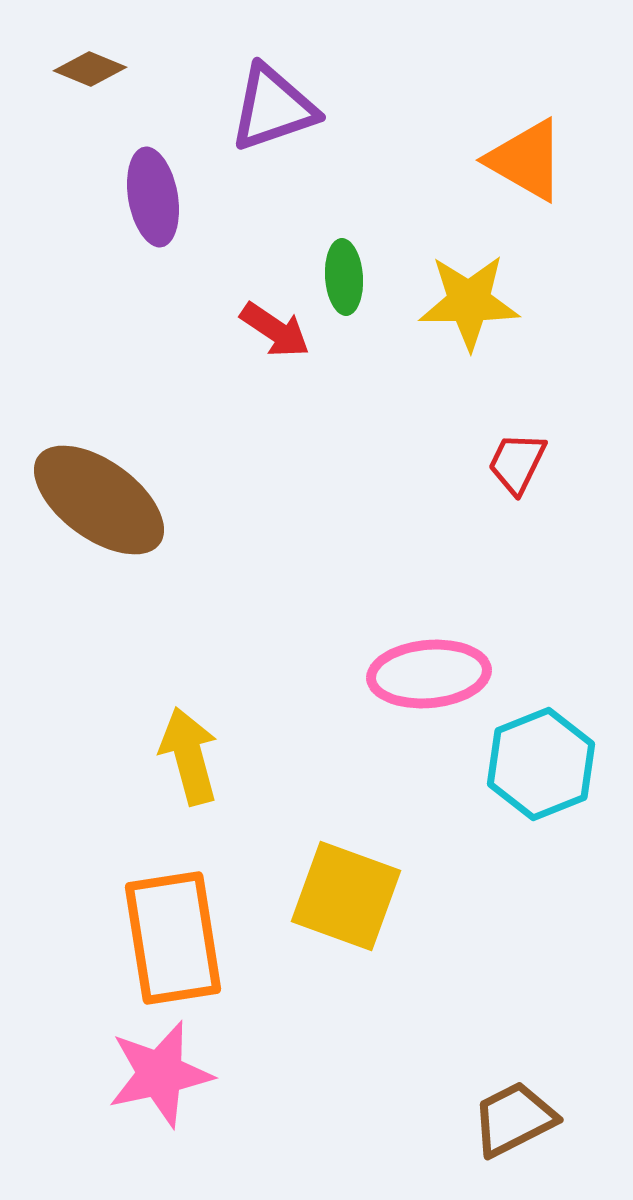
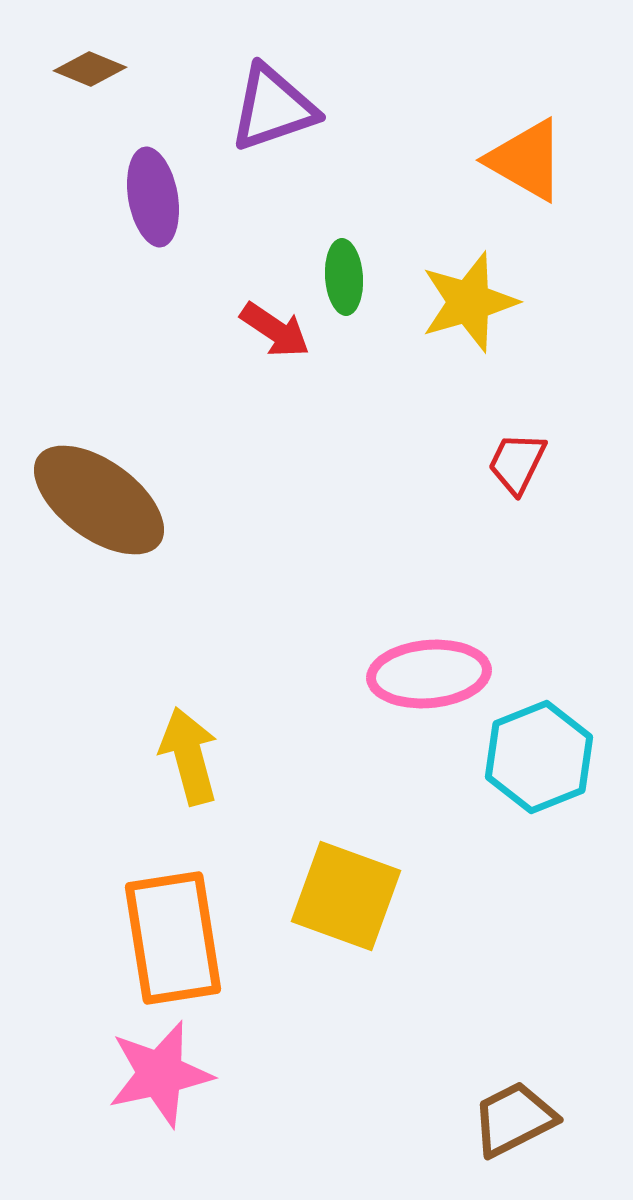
yellow star: rotated 16 degrees counterclockwise
cyan hexagon: moved 2 px left, 7 px up
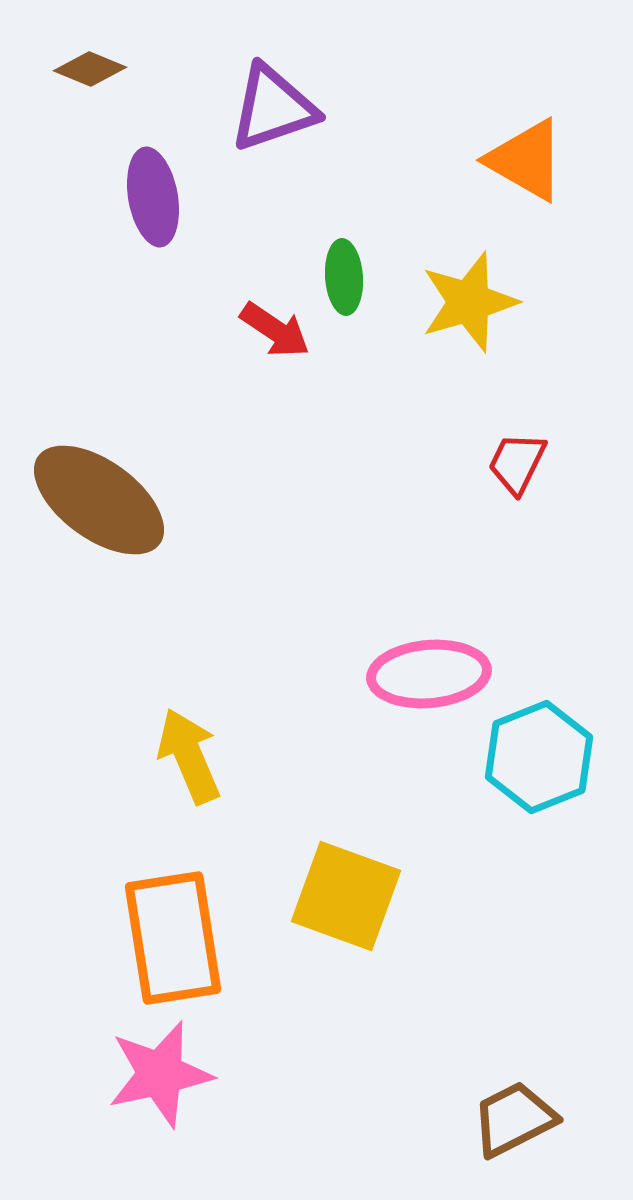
yellow arrow: rotated 8 degrees counterclockwise
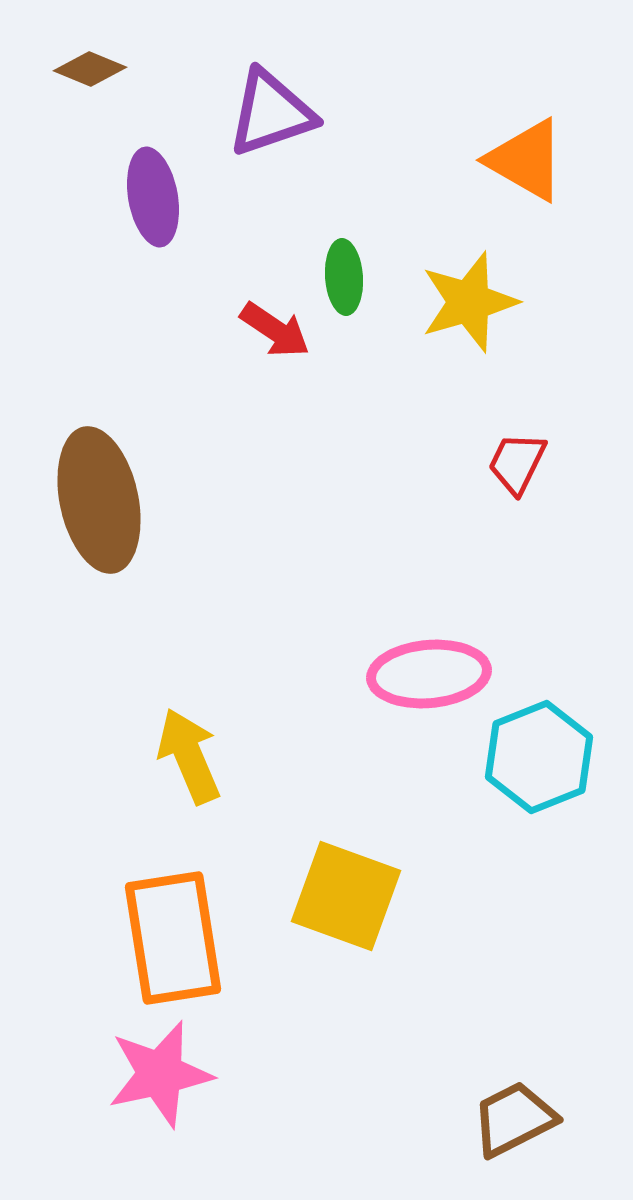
purple triangle: moved 2 px left, 5 px down
brown ellipse: rotated 42 degrees clockwise
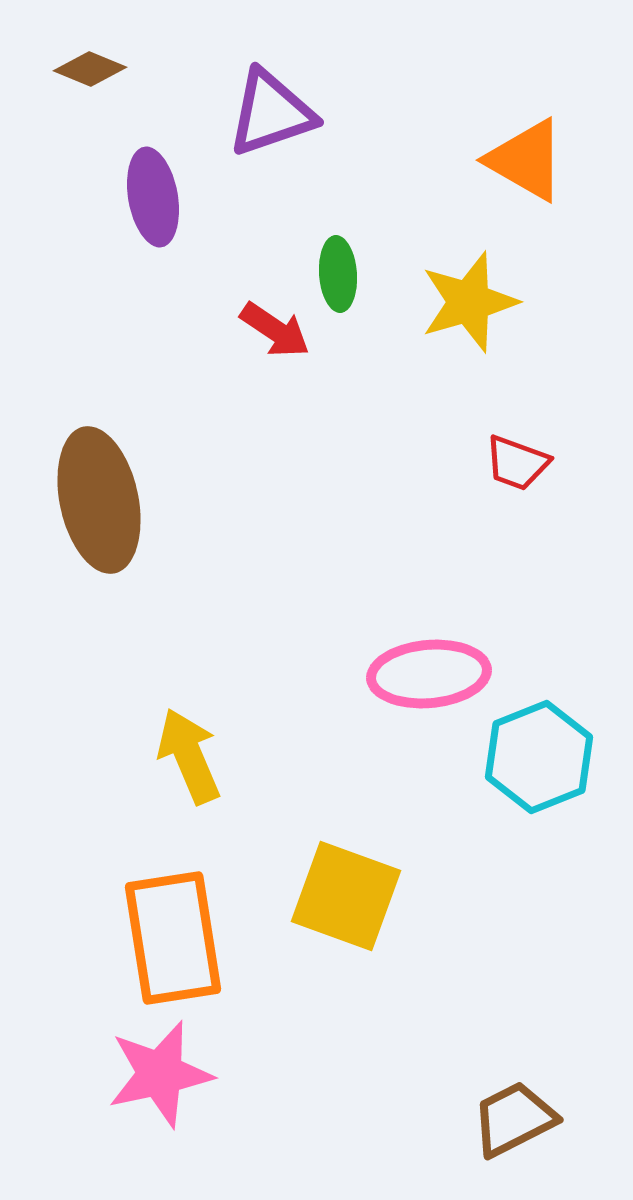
green ellipse: moved 6 px left, 3 px up
red trapezoid: rotated 96 degrees counterclockwise
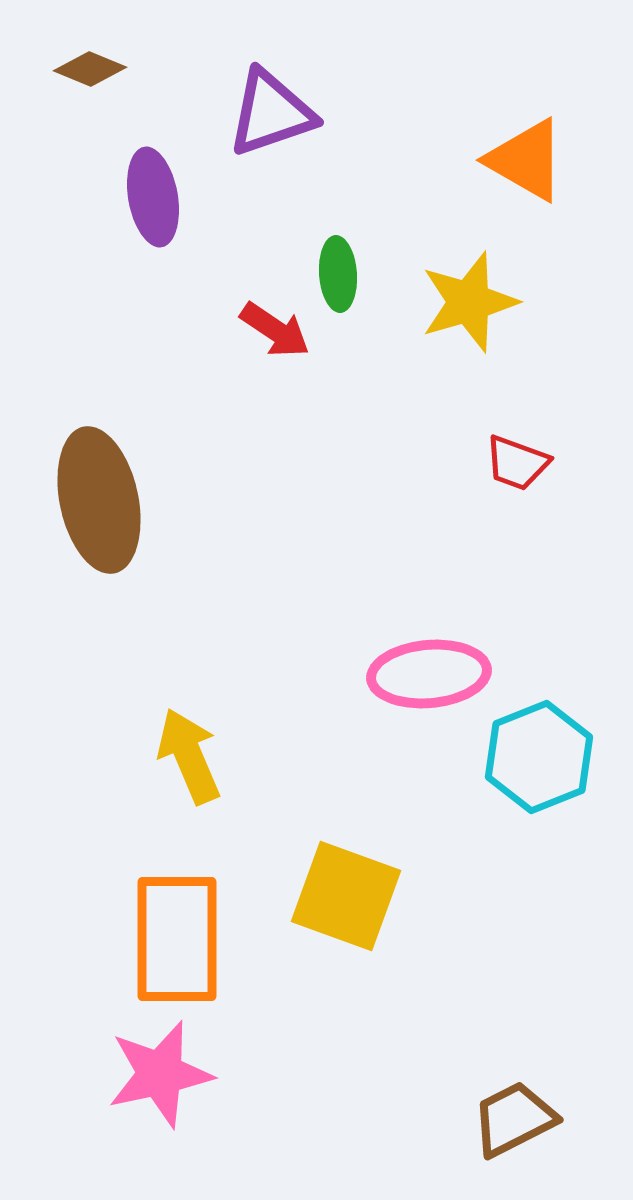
orange rectangle: moved 4 px right, 1 px down; rotated 9 degrees clockwise
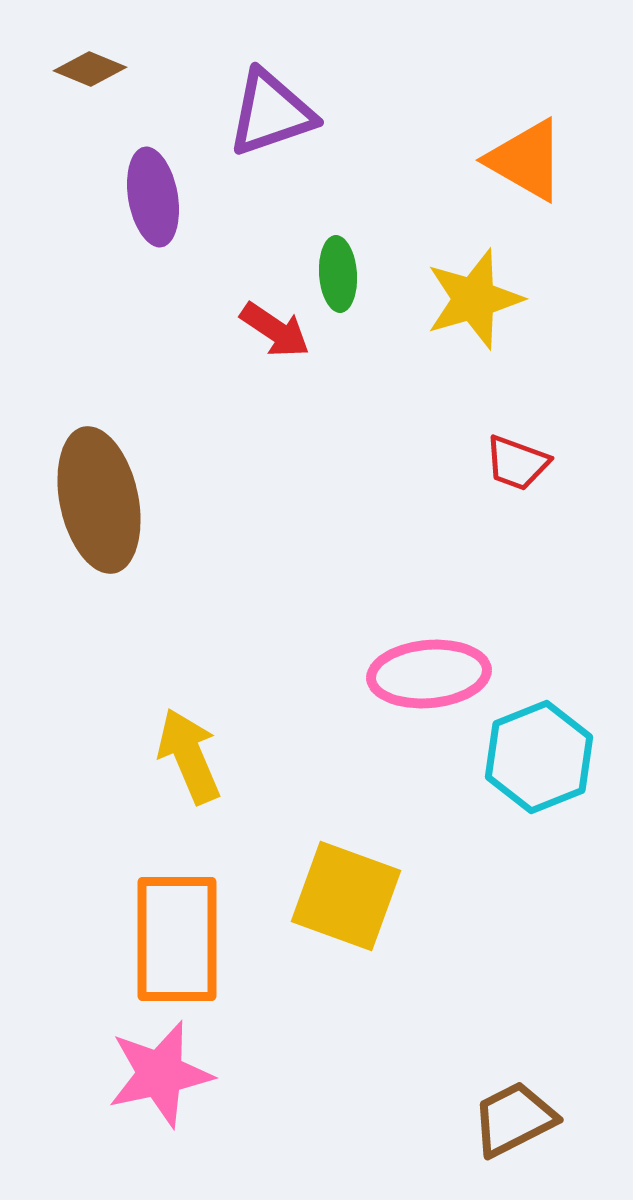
yellow star: moved 5 px right, 3 px up
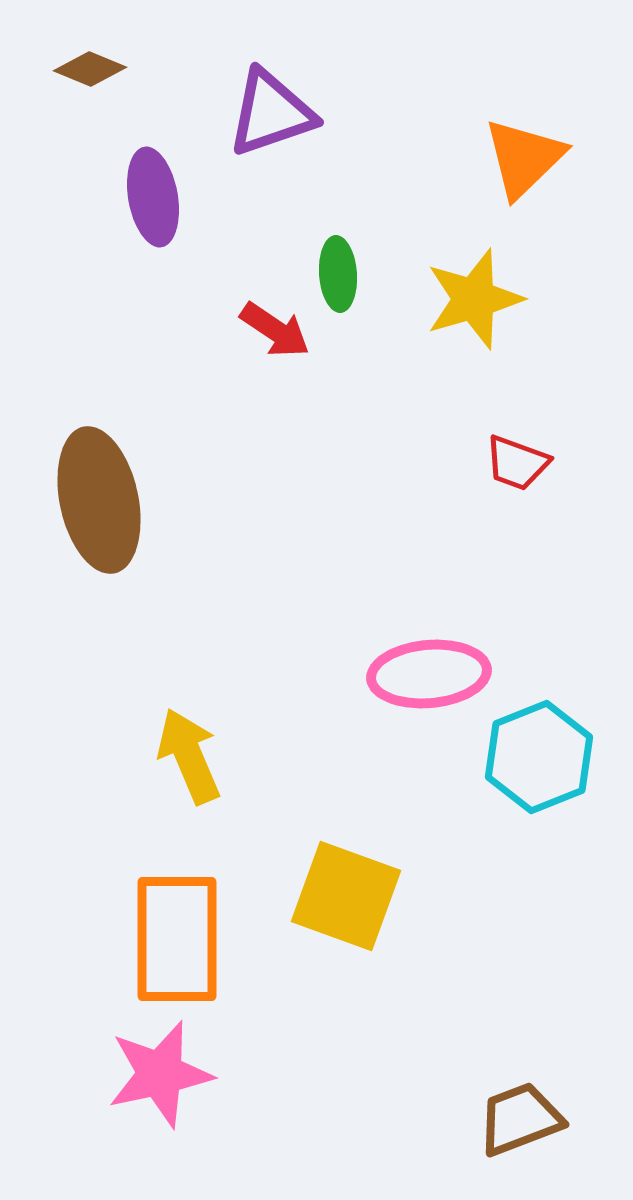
orange triangle: moved 2 px left, 2 px up; rotated 46 degrees clockwise
brown trapezoid: moved 6 px right; rotated 6 degrees clockwise
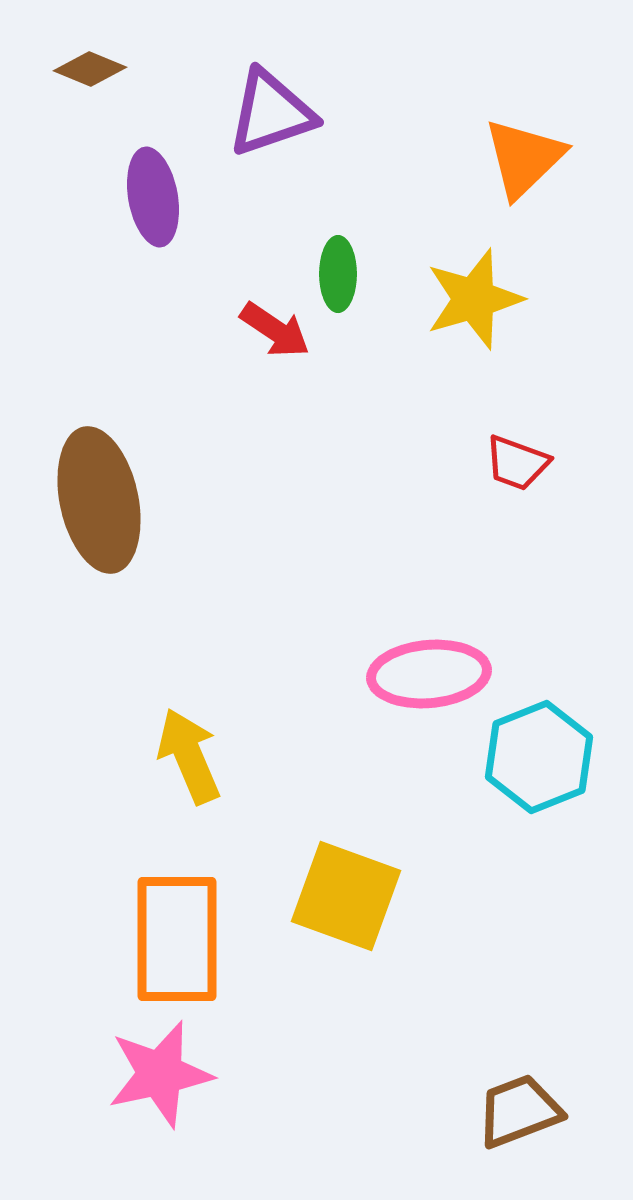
green ellipse: rotated 4 degrees clockwise
brown trapezoid: moved 1 px left, 8 px up
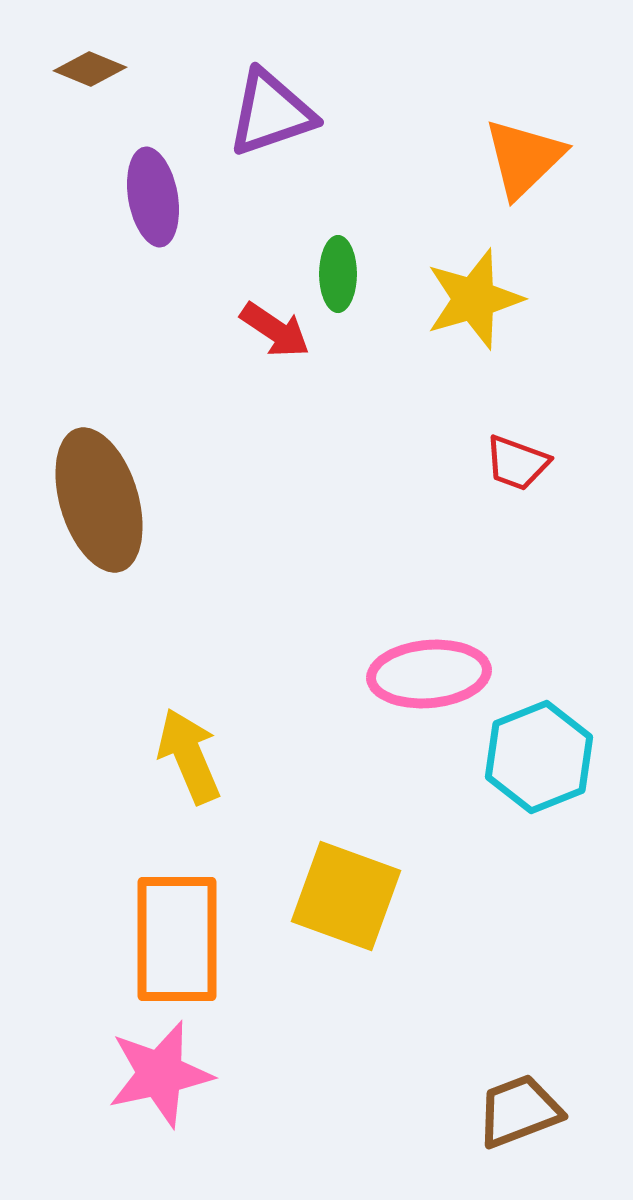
brown ellipse: rotated 5 degrees counterclockwise
